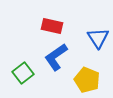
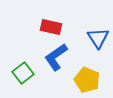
red rectangle: moved 1 px left, 1 px down
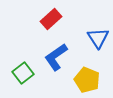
red rectangle: moved 8 px up; rotated 55 degrees counterclockwise
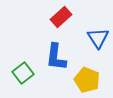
red rectangle: moved 10 px right, 2 px up
blue L-shape: rotated 48 degrees counterclockwise
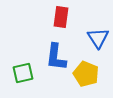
red rectangle: rotated 40 degrees counterclockwise
green square: rotated 25 degrees clockwise
yellow pentagon: moved 1 px left, 6 px up
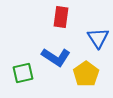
blue L-shape: rotated 64 degrees counterclockwise
yellow pentagon: rotated 15 degrees clockwise
